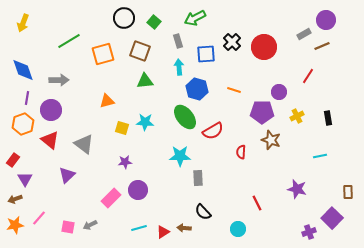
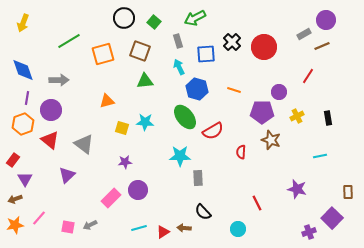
cyan arrow at (179, 67): rotated 21 degrees counterclockwise
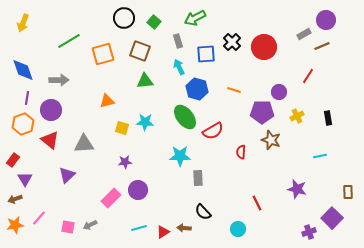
gray triangle at (84, 144): rotated 40 degrees counterclockwise
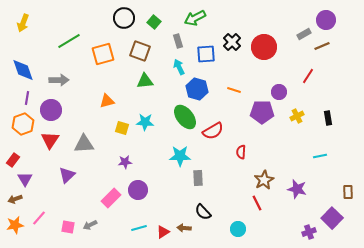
red triangle at (50, 140): rotated 24 degrees clockwise
brown star at (271, 140): moved 7 px left, 40 px down; rotated 24 degrees clockwise
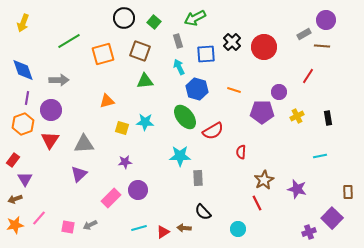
brown line at (322, 46): rotated 28 degrees clockwise
purple triangle at (67, 175): moved 12 px right, 1 px up
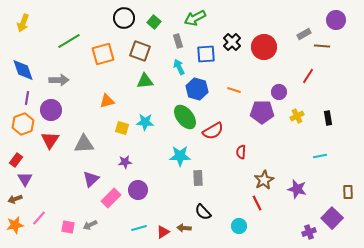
purple circle at (326, 20): moved 10 px right
red rectangle at (13, 160): moved 3 px right
purple triangle at (79, 174): moved 12 px right, 5 px down
cyan circle at (238, 229): moved 1 px right, 3 px up
